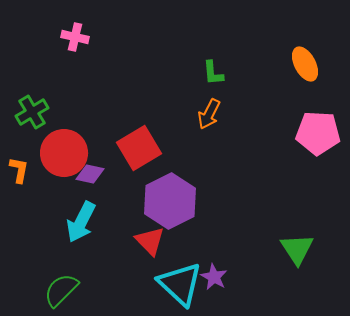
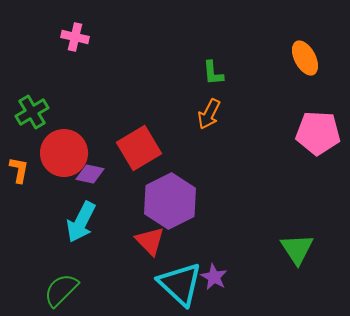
orange ellipse: moved 6 px up
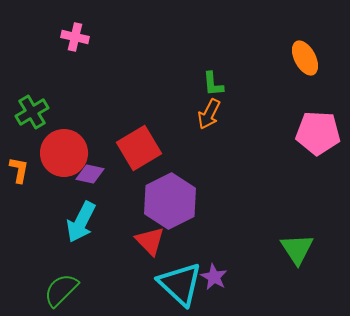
green L-shape: moved 11 px down
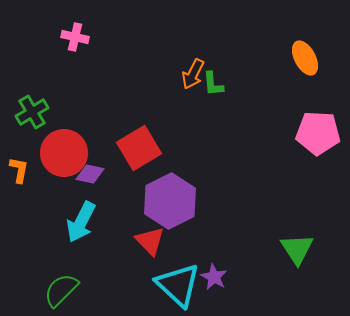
orange arrow: moved 16 px left, 40 px up
cyan triangle: moved 2 px left, 1 px down
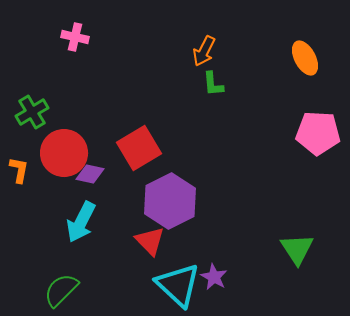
orange arrow: moved 11 px right, 23 px up
